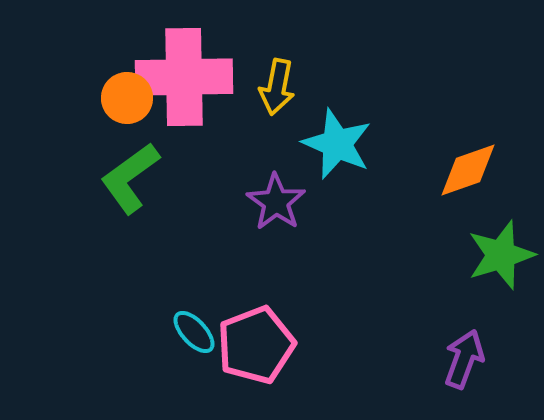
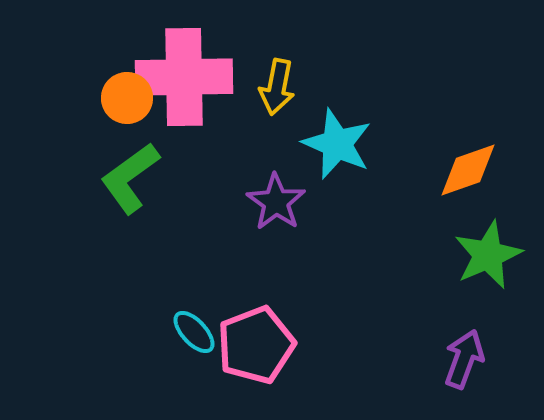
green star: moved 13 px left; rotated 6 degrees counterclockwise
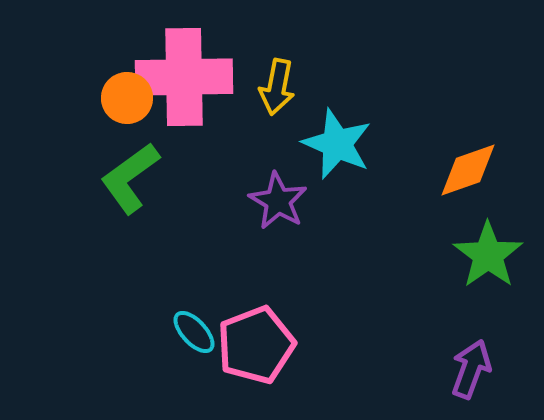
purple star: moved 2 px right, 1 px up; rotated 4 degrees counterclockwise
green star: rotated 12 degrees counterclockwise
purple arrow: moved 7 px right, 10 px down
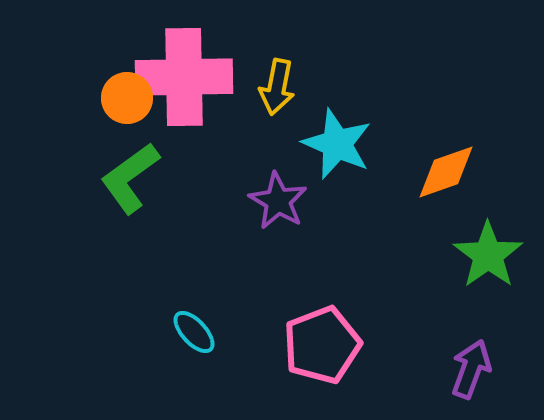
orange diamond: moved 22 px left, 2 px down
pink pentagon: moved 66 px right
